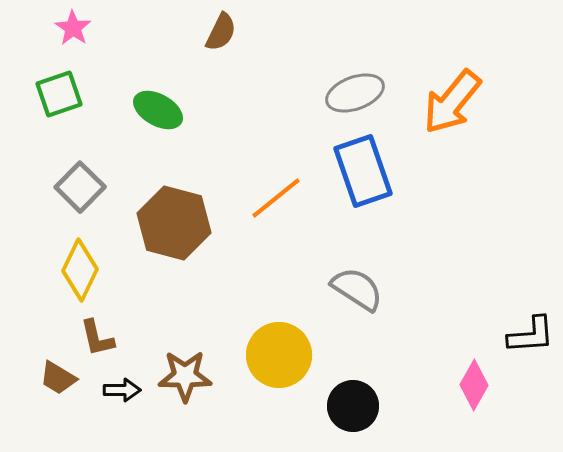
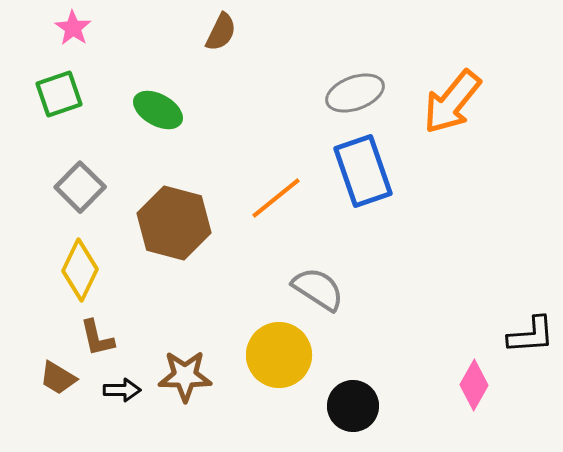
gray semicircle: moved 39 px left
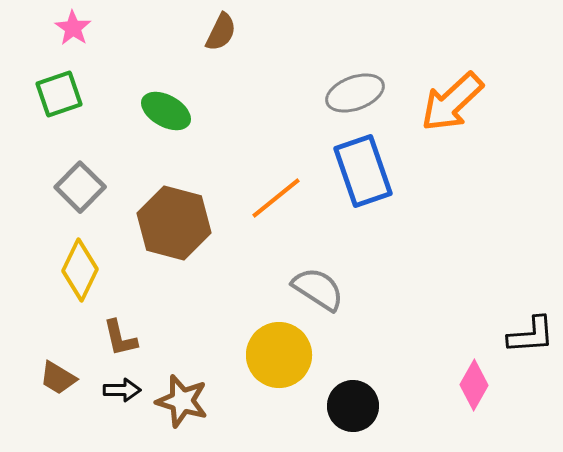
orange arrow: rotated 8 degrees clockwise
green ellipse: moved 8 px right, 1 px down
brown L-shape: moved 23 px right
brown star: moved 3 px left, 25 px down; rotated 16 degrees clockwise
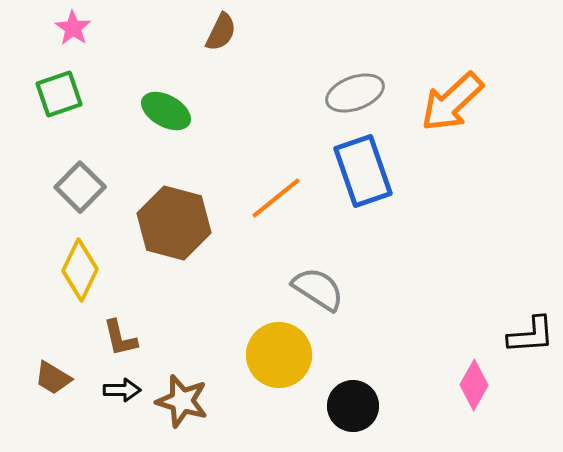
brown trapezoid: moved 5 px left
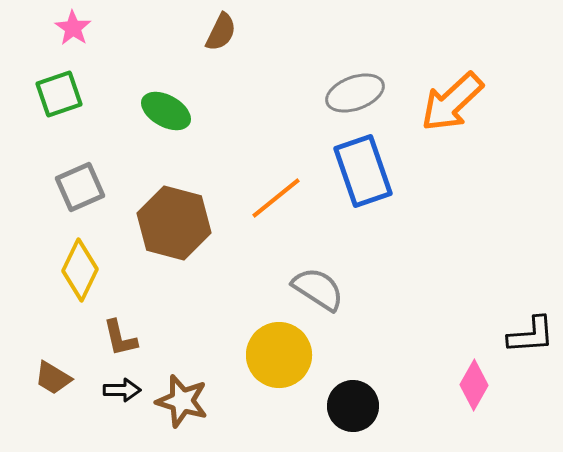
gray square: rotated 21 degrees clockwise
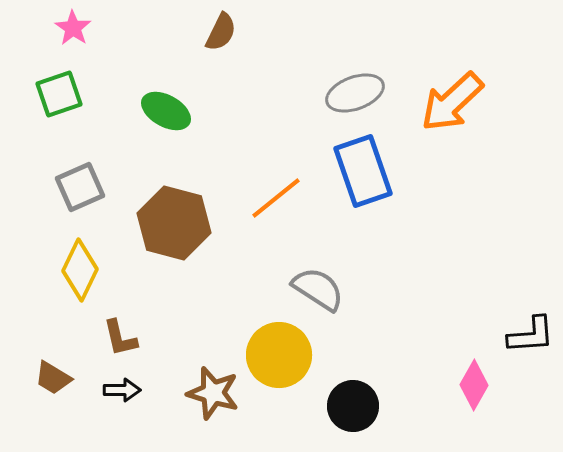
brown star: moved 31 px right, 8 px up
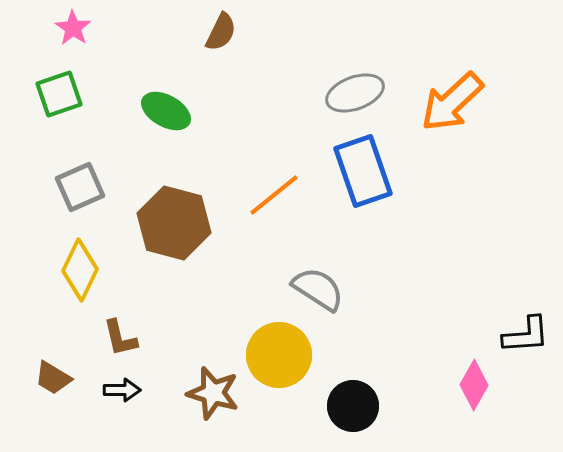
orange line: moved 2 px left, 3 px up
black L-shape: moved 5 px left
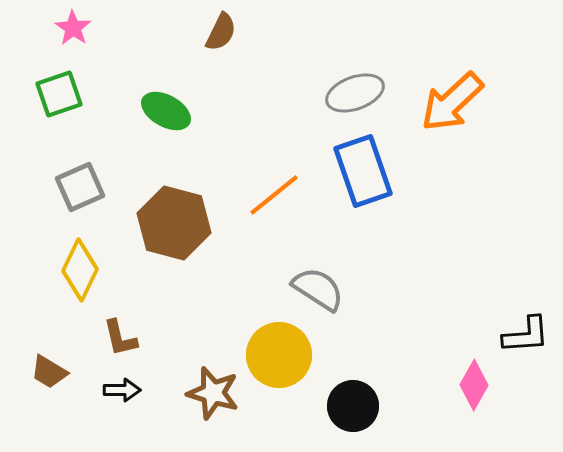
brown trapezoid: moved 4 px left, 6 px up
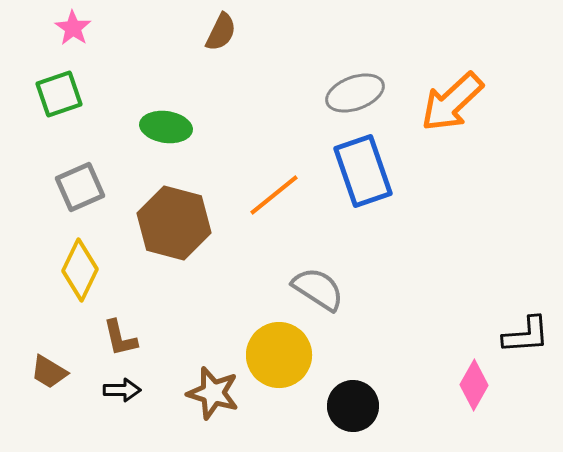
green ellipse: moved 16 px down; rotated 21 degrees counterclockwise
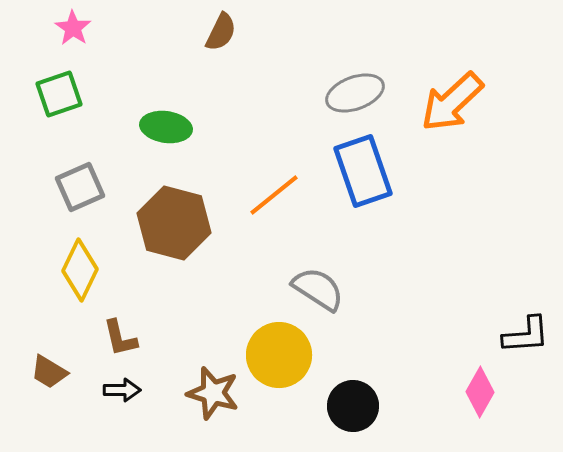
pink diamond: moved 6 px right, 7 px down
